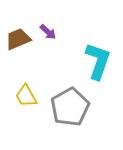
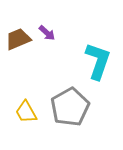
purple arrow: moved 1 px left, 1 px down
yellow trapezoid: moved 16 px down
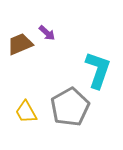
brown trapezoid: moved 2 px right, 5 px down
cyan L-shape: moved 9 px down
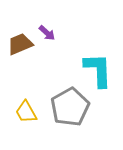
cyan L-shape: rotated 21 degrees counterclockwise
